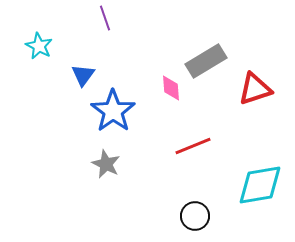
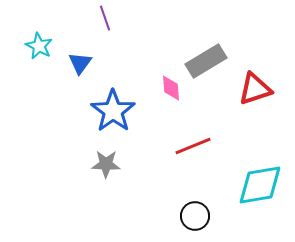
blue triangle: moved 3 px left, 12 px up
gray star: rotated 24 degrees counterclockwise
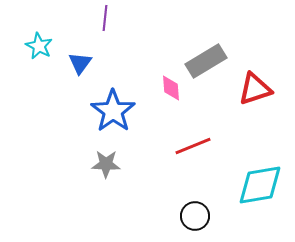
purple line: rotated 25 degrees clockwise
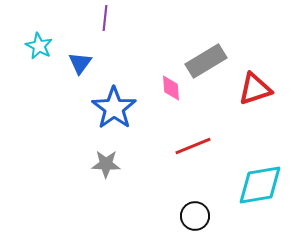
blue star: moved 1 px right, 3 px up
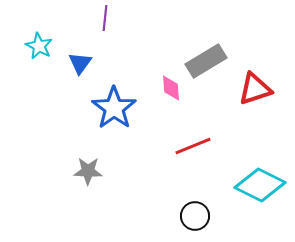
gray star: moved 18 px left, 7 px down
cyan diamond: rotated 36 degrees clockwise
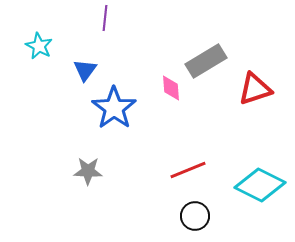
blue triangle: moved 5 px right, 7 px down
red line: moved 5 px left, 24 px down
